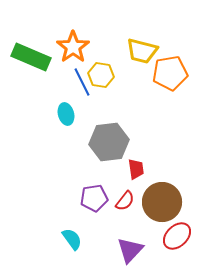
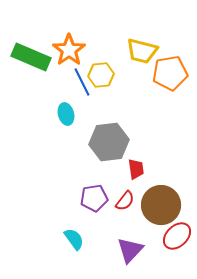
orange star: moved 4 px left, 3 px down
yellow hexagon: rotated 15 degrees counterclockwise
brown circle: moved 1 px left, 3 px down
cyan semicircle: moved 2 px right
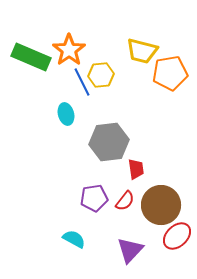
cyan semicircle: rotated 25 degrees counterclockwise
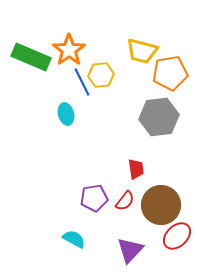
gray hexagon: moved 50 px right, 25 px up
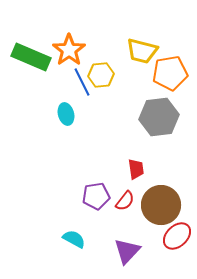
purple pentagon: moved 2 px right, 2 px up
purple triangle: moved 3 px left, 1 px down
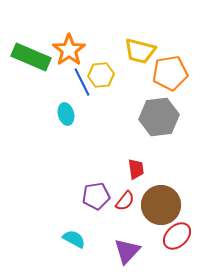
yellow trapezoid: moved 2 px left
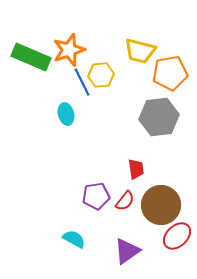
orange star: rotated 16 degrees clockwise
purple triangle: rotated 12 degrees clockwise
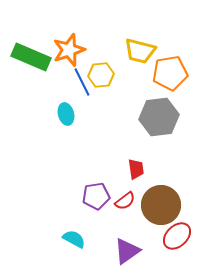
red semicircle: rotated 15 degrees clockwise
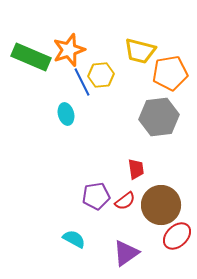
purple triangle: moved 1 px left, 2 px down
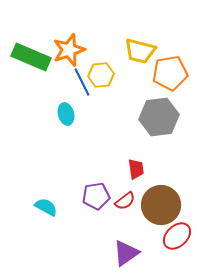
cyan semicircle: moved 28 px left, 32 px up
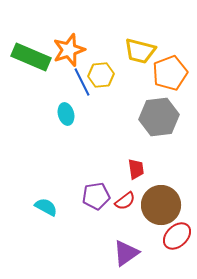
orange pentagon: rotated 12 degrees counterclockwise
